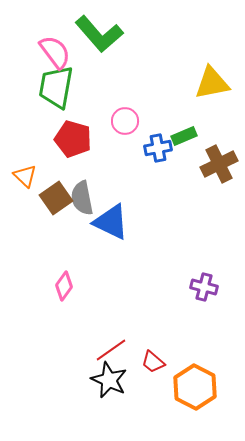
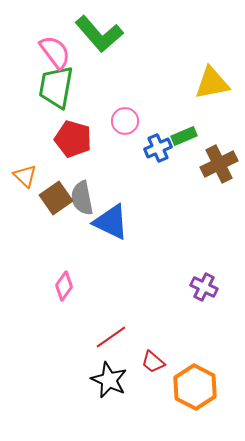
blue cross: rotated 12 degrees counterclockwise
purple cross: rotated 12 degrees clockwise
red line: moved 13 px up
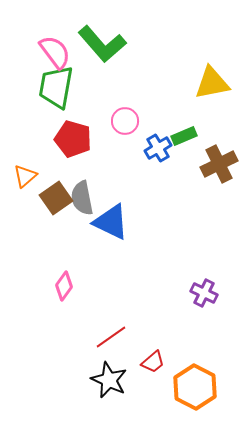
green L-shape: moved 3 px right, 10 px down
blue cross: rotated 8 degrees counterclockwise
orange triangle: rotated 35 degrees clockwise
purple cross: moved 6 px down
red trapezoid: rotated 80 degrees counterclockwise
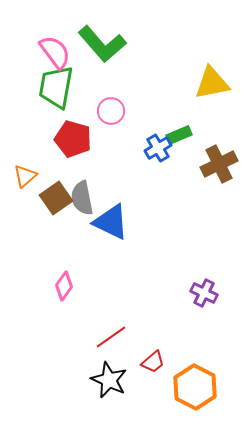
pink circle: moved 14 px left, 10 px up
green rectangle: moved 5 px left, 1 px up
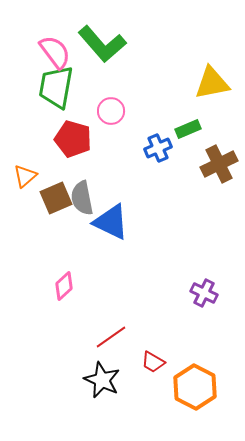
green rectangle: moved 9 px right, 6 px up
blue cross: rotated 8 degrees clockwise
brown square: rotated 12 degrees clockwise
pink diamond: rotated 12 degrees clockwise
red trapezoid: rotated 70 degrees clockwise
black star: moved 7 px left
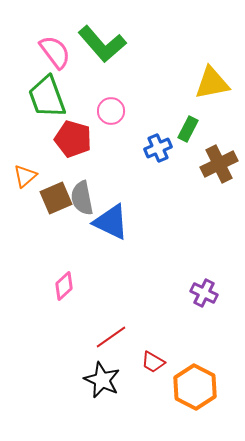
green trapezoid: moved 9 px left, 10 px down; rotated 30 degrees counterclockwise
green rectangle: rotated 40 degrees counterclockwise
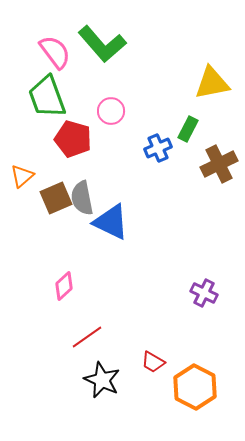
orange triangle: moved 3 px left
red line: moved 24 px left
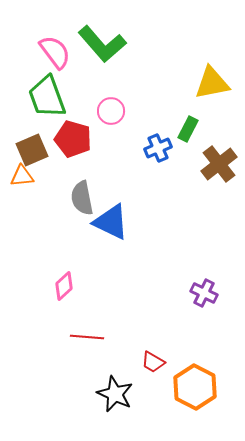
brown cross: rotated 12 degrees counterclockwise
orange triangle: rotated 35 degrees clockwise
brown square: moved 24 px left, 48 px up
red line: rotated 40 degrees clockwise
black star: moved 13 px right, 14 px down
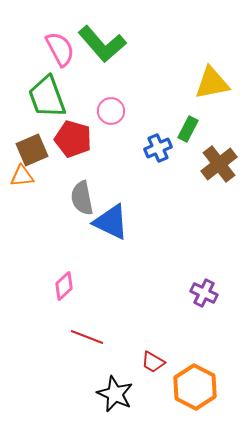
pink semicircle: moved 5 px right, 3 px up; rotated 9 degrees clockwise
red line: rotated 16 degrees clockwise
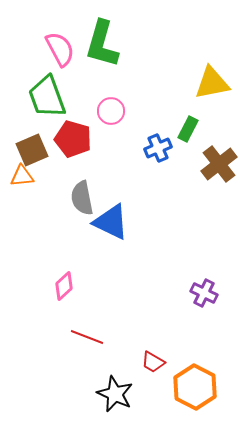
green L-shape: rotated 57 degrees clockwise
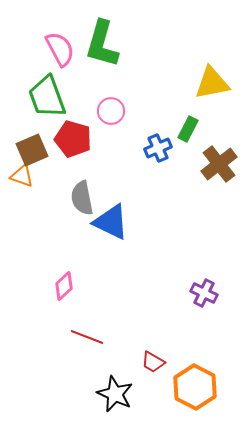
orange triangle: rotated 25 degrees clockwise
